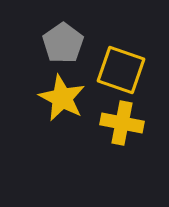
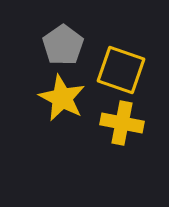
gray pentagon: moved 2 px down
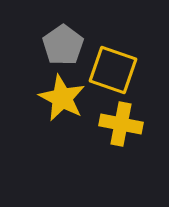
yellow square: moved 8 px left
yellow cross: moved 1 px left, 1 px down
